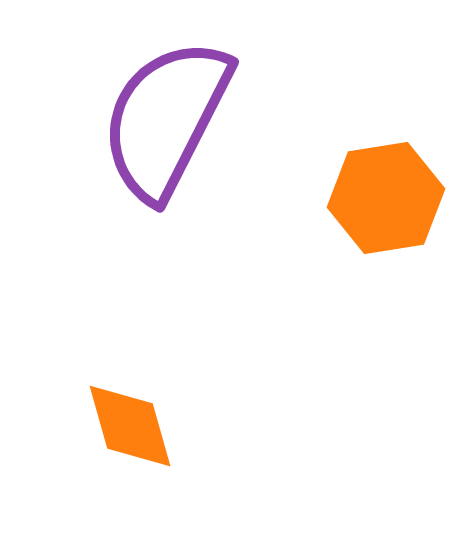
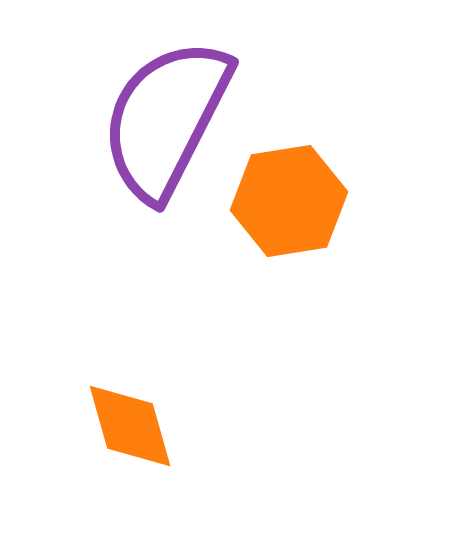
orange hexagon: moved 97 px left, 3 px down
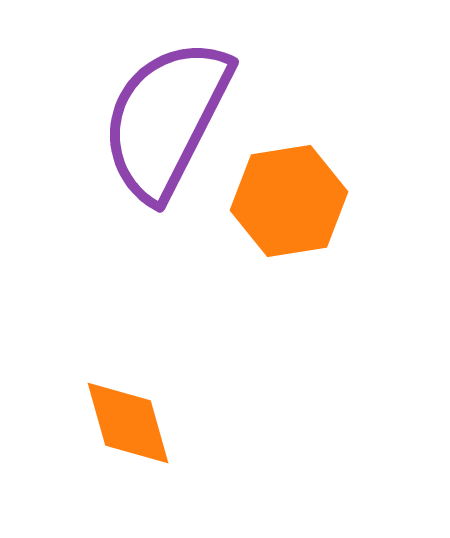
orange diamond: moved 2 px left, 3 px up
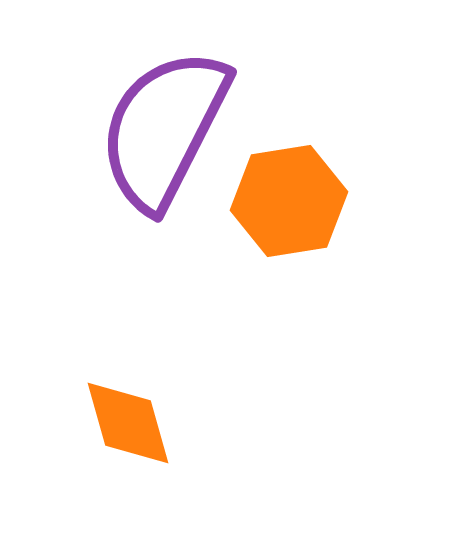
purple semicircle: moved 2 px left, 10 px down
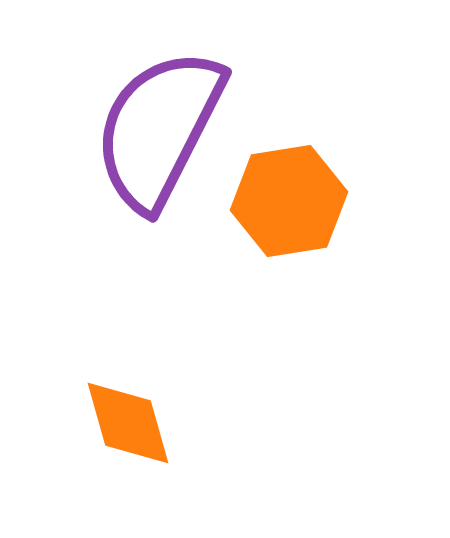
purple semicircle: moved 5 px left
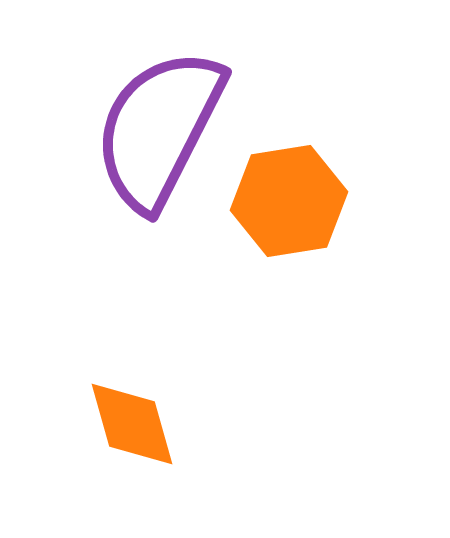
orange diamond: moved 4 px right, 1 px down
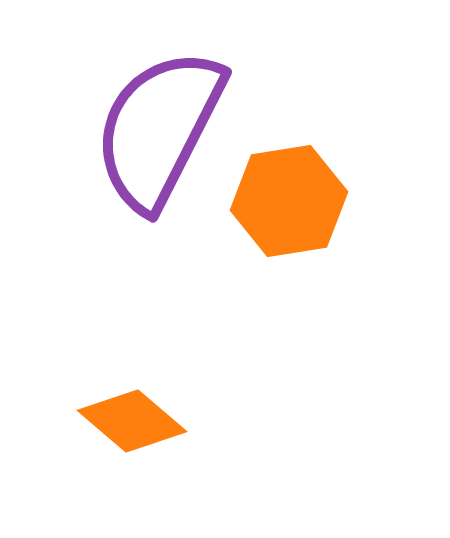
orange diamond: moved 3 px up; rotated 34 degrees counterclockwise
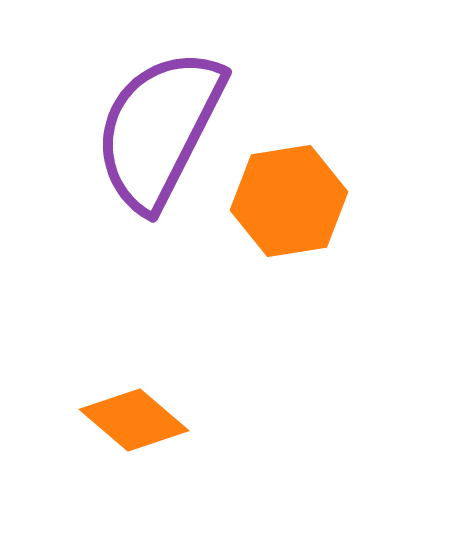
orange diamond: moved 2 px right, 1 px up
